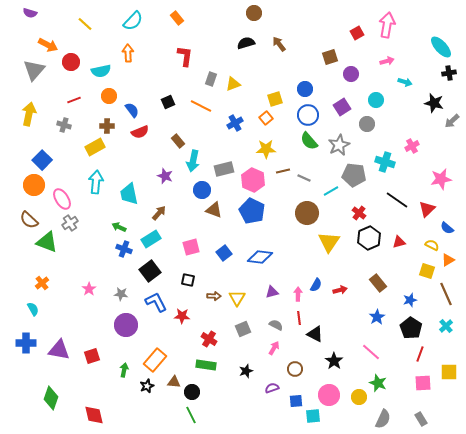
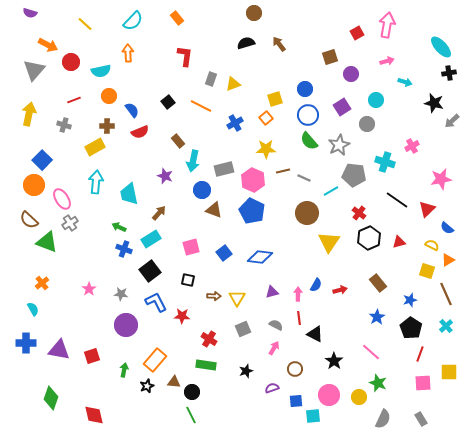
black square at (168, 102): rotated 16 degrees counterclockwise
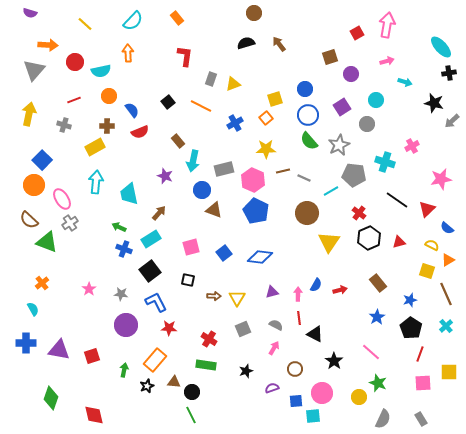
orange arrow at (48, 45): rotated 24 degrees counterclockwise
red circle at (71, 62): moved 4 px right
blue pentagon at (252, 211): moved 4 px right
red star at (182, 316): moved 13 px left, 12 px down
pink circle at (329, 395): moved 7 px left, 2 px up
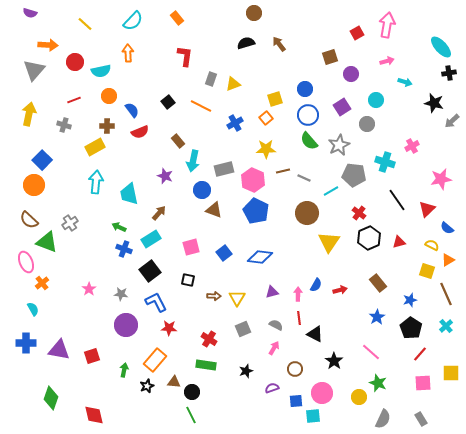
pink ellipse at (62, 199): moved 36 px left, 63 px down; rotated 10 degrees clockwise
black line at (397, 200): rotated 20 degrees clockwise
red line at (420, 354): rotated 21 degrees clockwise
yellow square at (449, 372): moved 2 px right, 1 px down
